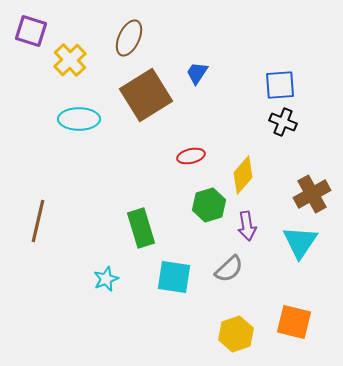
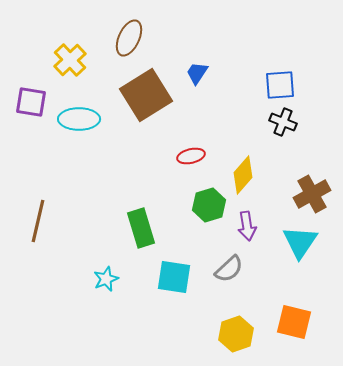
purple square: moved 71 px down; rotated 8 degrees counterclockwise
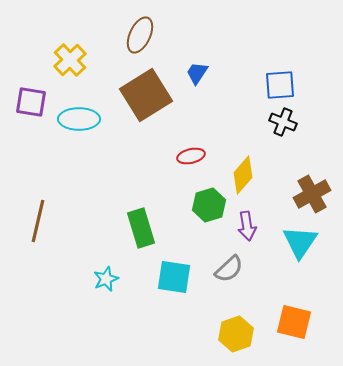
brown ellipse: moved 11 px right, 3 px up
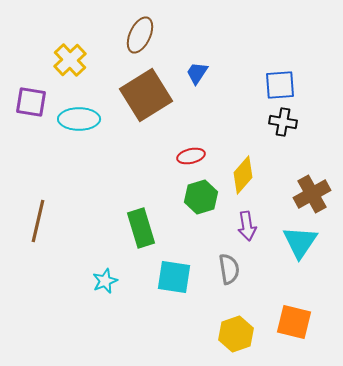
black cross: rotated 12 degrees counterclockwise
green hexagon: moved 8 px left, 8 px up
gray semicircle: rotated 56 degrees counterclockwise
cyan star: moved 1 px left, 2 px down
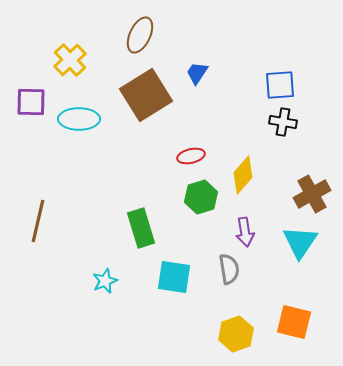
purple square: rotated 8 degrees counterclockwise
purple arrow: moved 2 px left, 6 px down
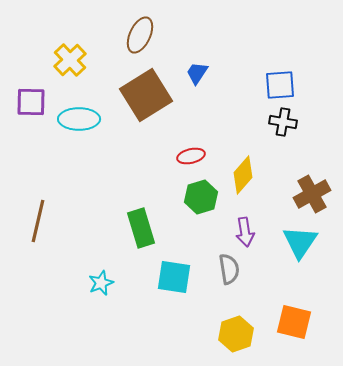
cyan star: moved 4 px left, 2 px down
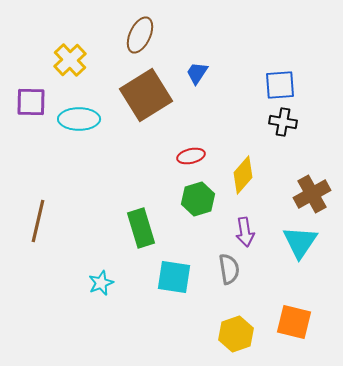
green hexagon: moved 3 px left, 2 px down
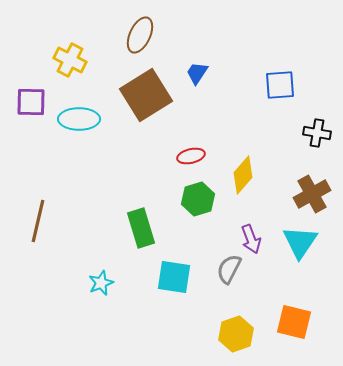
yellow cross: rotated 20 degrees counterclockwise
black cross: moved 34 px right, 11 px down
purple arrow: moved 6 px right, 7 px down; rotated 12 degrees counterclockwise
gray semicircle: rotated 144 degrees counterclockwise
